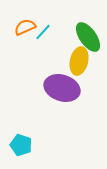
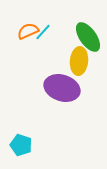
orange semicircle: moved 3 px right, 4 px down
yellow ellipse: rotated 8 degrees counterclockwise
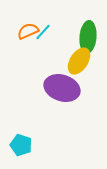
green ellipse: rotated 40 degrees clockwise
yellow ellipse: rotated 28 degrees clockwise
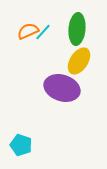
green ellipse: moved 11 px left, 8 px up
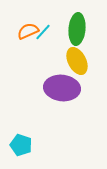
yellow ellipse: moved 2 px left; rotated 60 degrees counterclockwise
purple ellipse: rotated 12 degrees counterclockwise
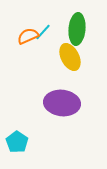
orange semicircle: moved 5 px down
yellow ellipse: moved 7 px left, 4 px up
purple ellipse: moved 15 px down
cyan pentagon: moved 4 px left, 3 px up; rotated 15 degrees clockwise
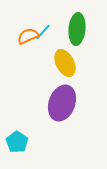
yellow ellipse: moved 5 px left, 6 px down
purple ellipse: rotated 76 degrees counterclockwise
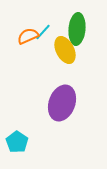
yellow ellipse: moved 13 px up
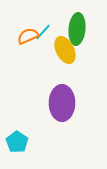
purple ellipse: rotated 20 degrees counterclockwise
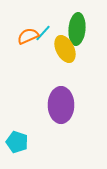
cyan line: moved 1 px down
yellow ellipse: moved 1 px up
purple ellipse: moved 1 px left, 2 px down
cyan pentagon: rotated 15 degrees counterclockwise
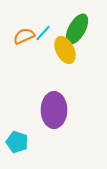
green ellipse: rotated 24 degrees clockwise
orange semicircle: moved 4 px left
yellow ellipse: moved 1 px down
purple ellipse: moved 7 px left, 5 px down
